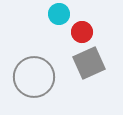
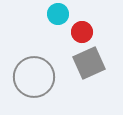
cyan circle: moved 1 px left
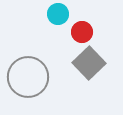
gray square: rotated 20 degrees counterclockwise
gray circle: moved 6 px left
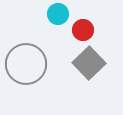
red circle: moved 1 px right, 2 px up
gray circle: moved 2 px left, 13 px up
